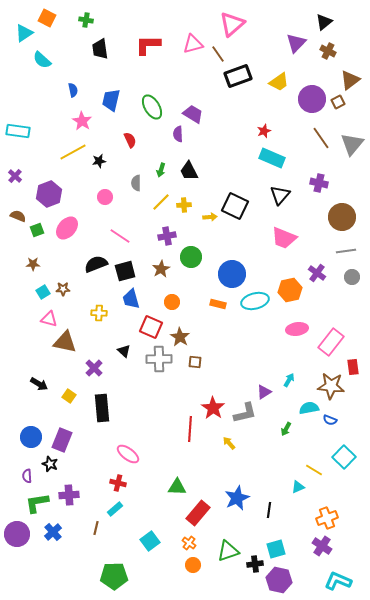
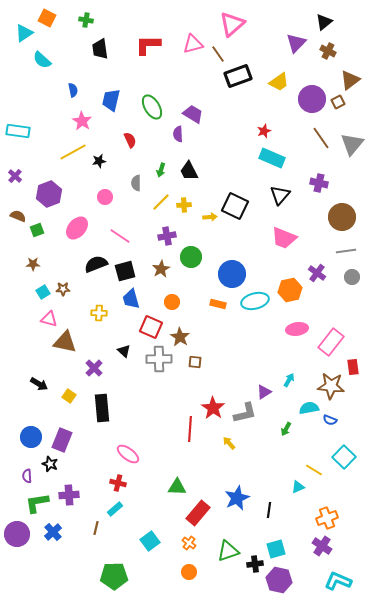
pink ellipse at (67, 228): moved 10 px right
orange circle at (193, 565): moved 4 px left, 7 px down
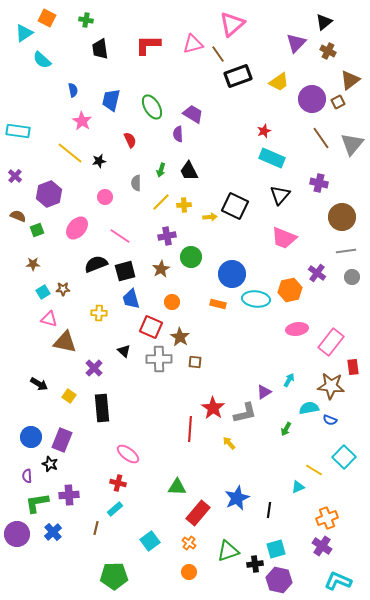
yellow line at (73, 152): moved 3 px left, 1 px down; rotated 68 degrees clockwise
cyan ellipse at (255, 301): moved 1 px right, 2 px up; rotated 20 degrees clockwise
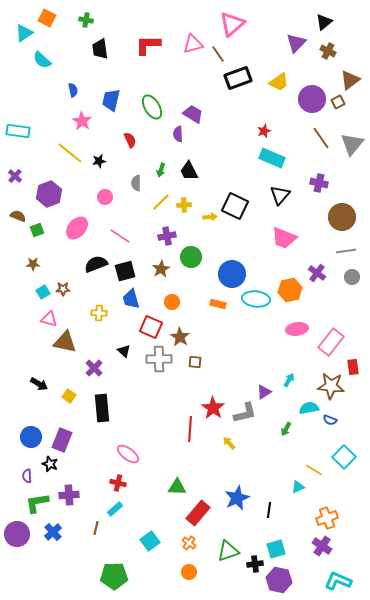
black rectangle at (238, 76): moved 2 px down
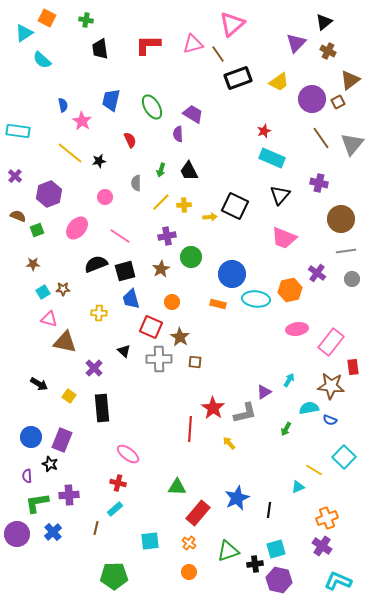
blue semicircle at (73, 90): moved 10 px left, 15 px down
brown circle at (342, 217): moved 1 px left, 2 px down
gray circle at (352, 277): moved 2 px down
cyan square at (150, 541): rotated 30 degrees clockwise
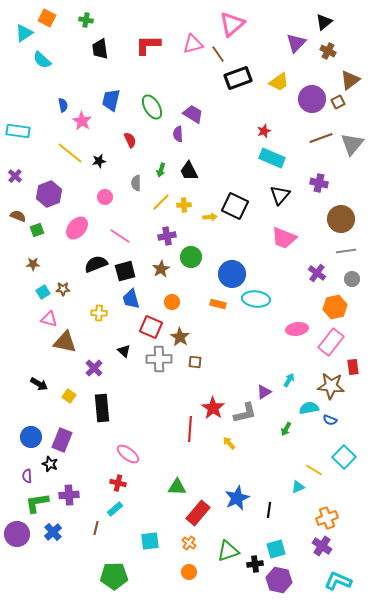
brown line at (321, 138): rotated 75 degrees counterclockwise
orange hexagon at (290, 290): moved 45 px right, 17 px down
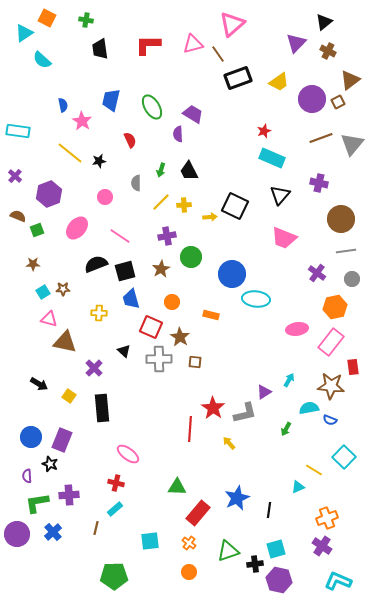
orange rectangle at (218, 304): moved 7 px left, 11 px down
red cross at (118, 483): moved 2 px left
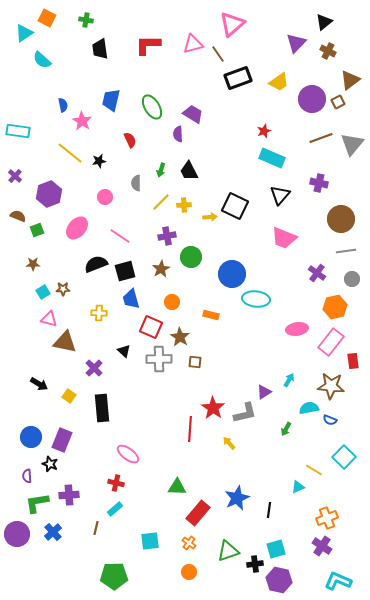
red rectangle at (353, 367): moved 6 px up
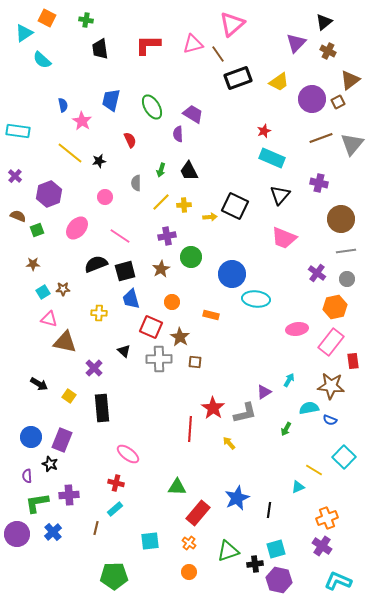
gray circle at (352, 279): moved 5 px left
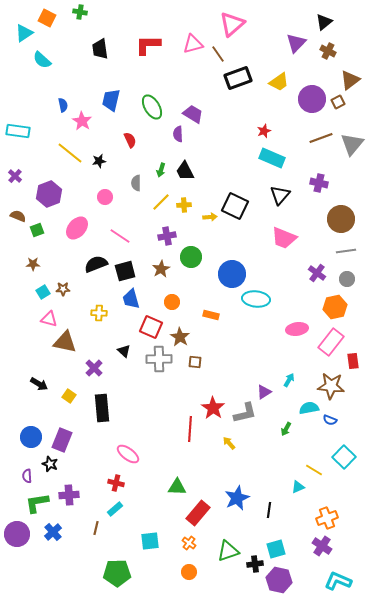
green cross at (86, 20): moved 6 px left, 8 px up
black trapezoid at (189, 171): moved 4 px left
green pentagon at (114, 576): moved 3 px right, 3 px up
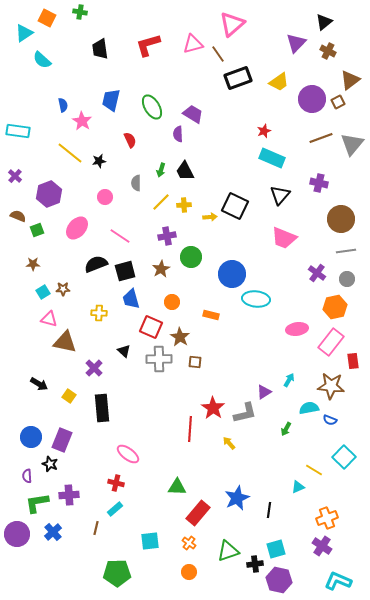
red L-shape at (148, 45): rotated 16 degrees counterclockwise
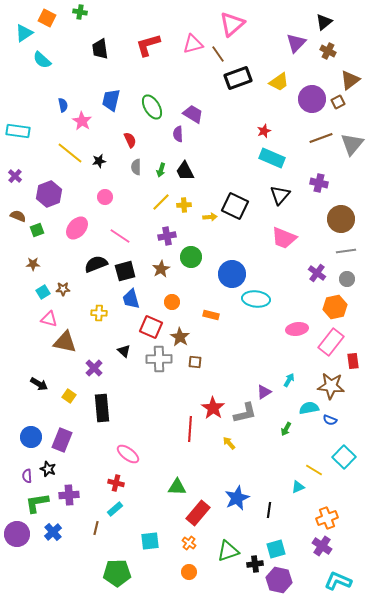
gray semicircle at (136, 183): moved 16 px up
black star at (50, 464): moved 2 px left, 5 px down
